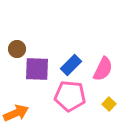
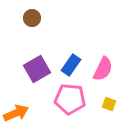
brown circle: moved 15 px right, 31 px up
blue rectangle: rotated 10 degrees counterclockwise
purple square: rotated 32 degrees counterclockwise
pink pentagon: moved 3 px down
yellow square: rotated 24 degrees counterclockwise
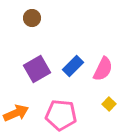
blue rectangle: moved 2 px right, 1 px down; rotated 10 degrees clockwise
pink pentagon: moved 9 px left, 16 px down
yellow square: rotated 24 degrees clockwise
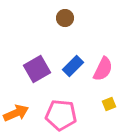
brown circle: moved 33 px right
yellow square: rotated 24 degrees clockwise
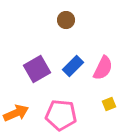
brown circle: moved 1 px right, 2 px down
pink semicircle: moved 1 px up
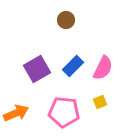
yellow square: moved 9 px left, 2 px up
pink pentagon: moved 3 px right, 3 px up
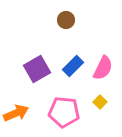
yellow square: rotated 24 degrees counterclockwise
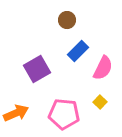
brown circle: moved 1 px right
blue rectangle: moved 5 px right, 15 px up
pink pentagon: moved 2 px down
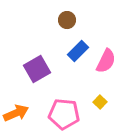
pink semicircle: moved 3 px right, 7 px up
